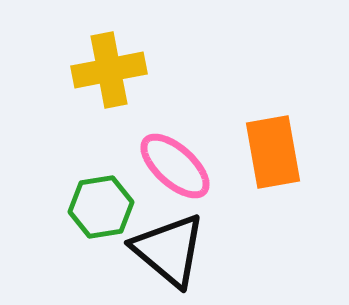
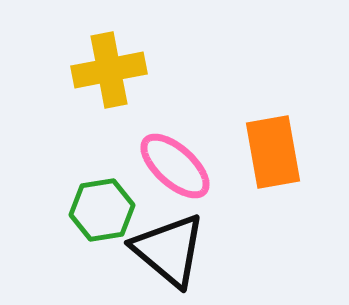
green hexagon: moved 1 px right, 3 px down
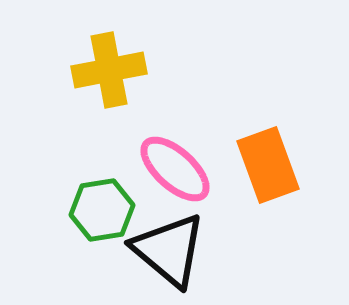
orange rectangle: moved 5 px left, 13 px down; rotated 10 degrees counterclockwise
pink ellipse: moved 3 px down
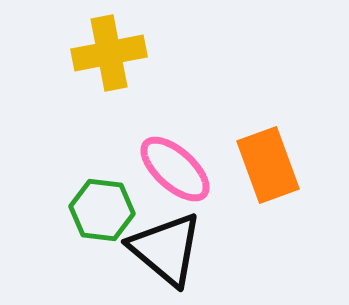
yellow cross: moved 17 px up
green hexagon: rotated 16 degrees clockwise
black triangle: moved 3 px left, 1 px up
